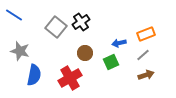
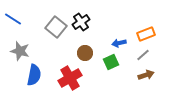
blue line: moved 1 px left, 4 px down
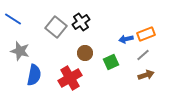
blue arrow: moved 7 px right, 4 px up
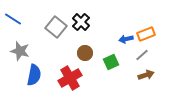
black cross: rotated 12 degrees counterclockwise
gray line: moved 1 px left
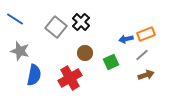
blue line: moved 2 px right
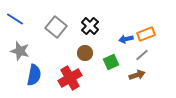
black cross: moved 9 px right, 4 px down
brown arrow: moved 9 px left
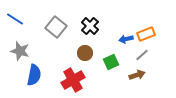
red cross: moved 3 px right, 2 px down
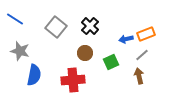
brown arrow: moved 2 px right, 1 px down; rotated 84 degrees counterclockwise
red cross: rotated 25 degrees clockwise
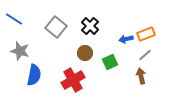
blue line: moved 1 px left
gray line: moved 3 px right
green square: moved 1 px left
brown arrow: moved 2 px right
red cross: rotated 25 degrees counterclockwise
